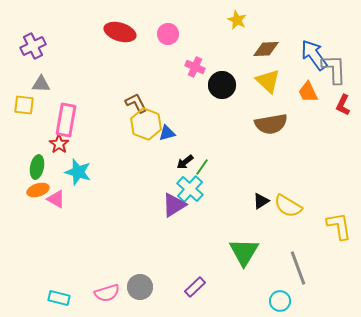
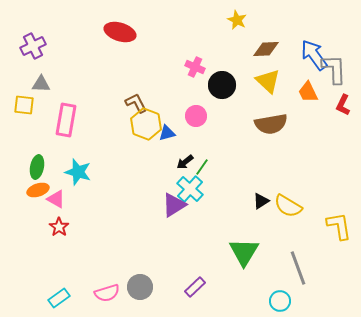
pink circle: moved 28 px right, 82 px down
red star: moved 83 px down
cyan rectangle: rotated 50 degrees counterclockwise
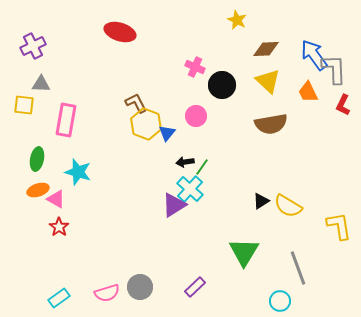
blue triangle: rotated 36 degrees counterclockwise
black arrow: rotated 30 degrees clockwise
green ellipse: moved 8 px up
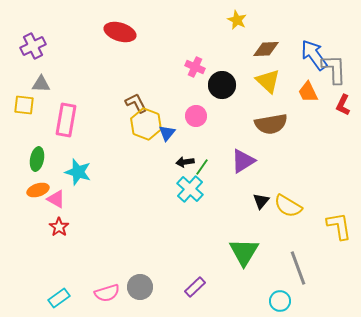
black triangle: rotated 18 degrees counterclockwise
purple triangle: moved 69 px right, 44 px up
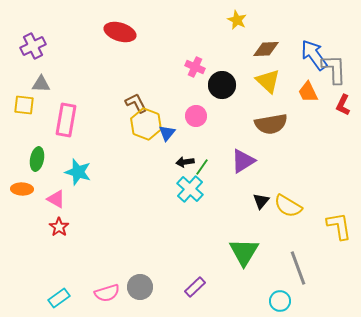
orange ellipse: moved 16 px left, 1 px up; rotated 20 degrees clockwise
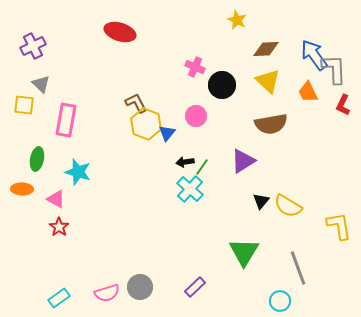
gray triangle: rotated 42 degrees clockwise
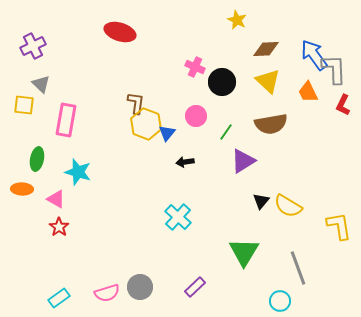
black circle: moved 3 px up
brown L-shape: rotated 35 degrees clockwise
green line: moved 24 px right, 35 px up
cyan cross: moved 12 px left, 28 px down
